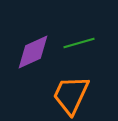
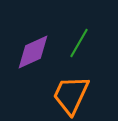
green line: rotated 44 degrees counterclockwise
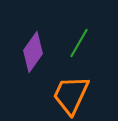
purple diamond: rotated 30 degrees counterclockwise
